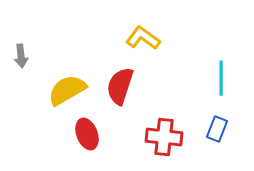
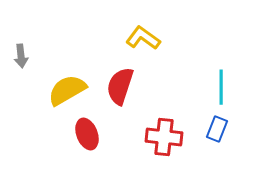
cyan line: moved 9 px down
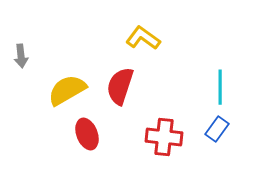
cyan line: moved 1 px left
blue rectangle: rotated 15 degrees clockwise
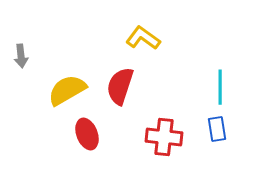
blue rectangle: rotated 45 degrees counterclockwise
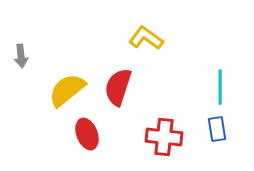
yellow L-shape: moved 3 px right
red semicircle: moved 2 px left, 1 px down
yellow semicircle: rotated 9 degrees counterclockwise
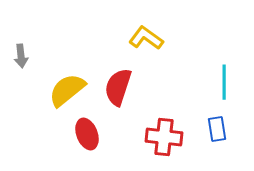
cyan line: moved 4 px right, 5 px up
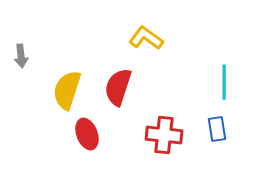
yellow semicircle: rotated 33 degrees counterclockwise
red cross: moved 2 px up
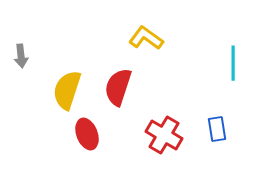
cyan line: moved 9 px right, 19 px up
red cross: rotated 24 degrees clockwise
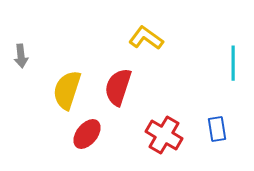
red ellipse: rotated 60 degrees clockwise
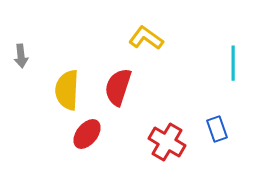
yellow semicircle: rotated 15 degrees counterclockwise
blue rectangle: rotated 10 degrees counterclockwise
red cross: moved 3 px right, 7 px down
